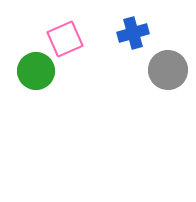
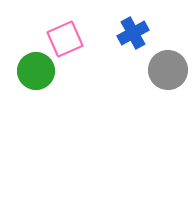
blue cross: rotated 12 degrees counterclockwise
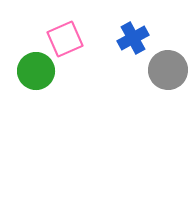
blue cross: moved 5 px down
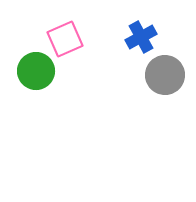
blue cross: moved 8 px right, 1 px up
gray circle: moved 3 px left, 5 px down
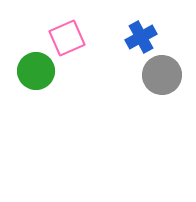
pink square: moved 2 px right, 1 px up
gray circle: moved 3 px left
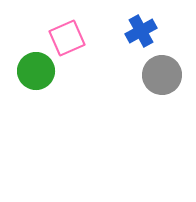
blue cross: moved 6 px up
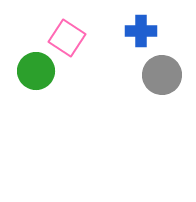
blue cross: rotated 28 degrees clockwise
pink square: rotated 33 degrees counterclockwise
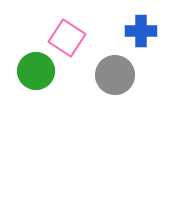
gray circle: moved 47 px left
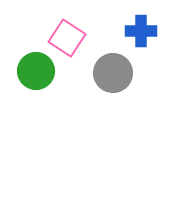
gray circle: moved 2 px left, 2 px up
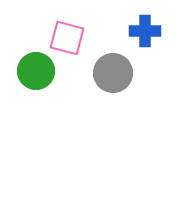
blue cross: moved 4 px right
pink square: rotated 18 degrees counterclockwise
